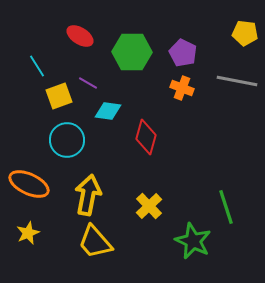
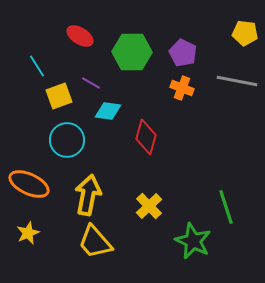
purple line: moved 3 px right
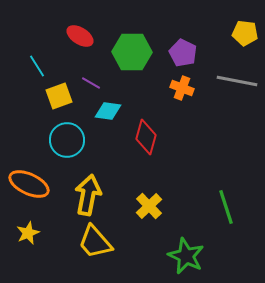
green star: moved 7 px left, 15 px down
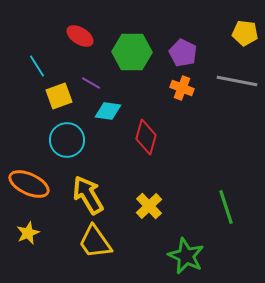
yellow arrow: rotated 42 degrees counterclockwise
yellow trapezoid: rotated 6 degrees clockwise
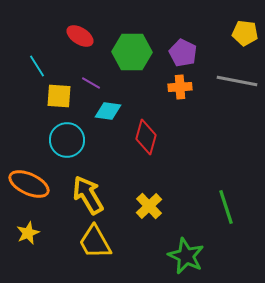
orange cross: moved 2 px left, 1 px up; rotated 25 degrees counterclockwise
yellow square: rotated 24 degrees clockwise
yellow trapezoid: rotated 6 degrees clockwise
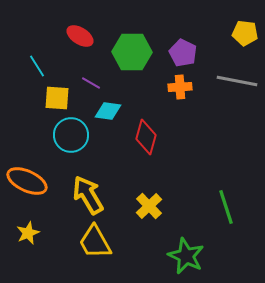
yellow square: moved 2 px left, 2 px down
cyan circle: moved 4 px right, 5 px up
orange ellipse: moved 2 px left, 3 px up
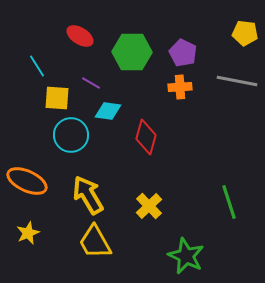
green line: moved 3 px right, 5 px up
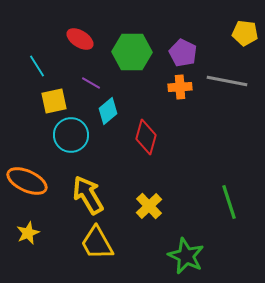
red ellipse: moved 3 px down
gray line: moved 10 px left
yellow square: moved 3 px left, 3 px down; rotated 16 degrees counterclockwise
cyan diamond: rotated 48 degrees counterclockwise
yellow trapezoid: moved 2 px right, 1 px down
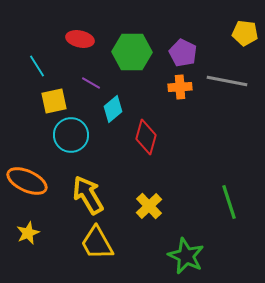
red ellipse: rotated 20 degrees counterclockwise
cyan diamond: moved 5 px right, 2 px up
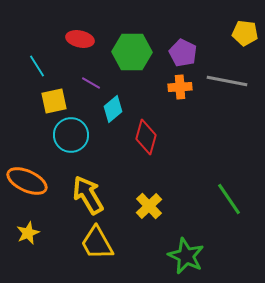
green line: moved 3 px up; rotated 16 degrees counterclockwise
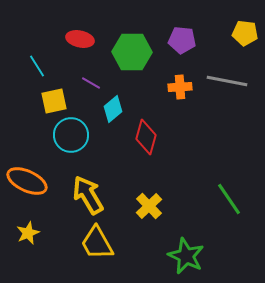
purple pentagon: moved 1 px left, 13 px up; rotated 20 degrees counterclockwise
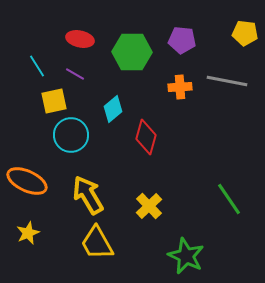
purple line: moved 16 px left, 9 px up
